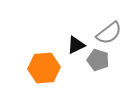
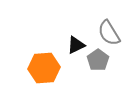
gray semicircle: rotated 96 degrees clockwise
gray pentagon: rotated 20 degrees clockwise
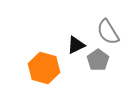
gray semicircle: moved 1 px left, 1 px up
orange hexagon: rotated 20 degrees clockwise
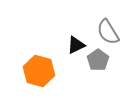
orange hexagon: moved 5 px left, 3 px down
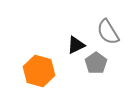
gray pentagon: moved 2 px left, 3 px down
